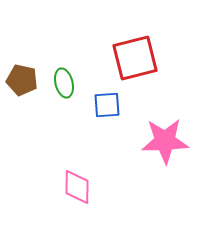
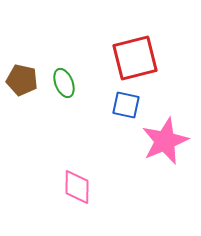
green ellipse: rotated 8 degrees counterclockwise
blue square: moved 19 px right; rotated 16 degrees clockwise
pink star: rotated 21 degrees counterclockwise
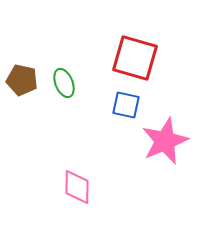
red square: rotated 30 degrees clockwise
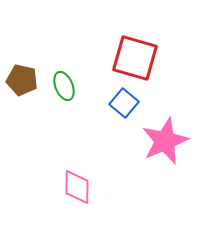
green ellipse: moved 3 px down
blue square: moved 2 px left, 2 px up; rotated 28 degrees clockwise
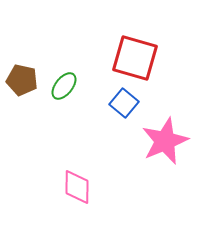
green ellipse: rotated 60 degrees clockwise
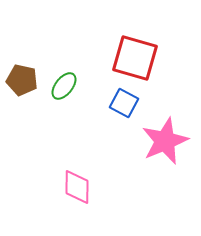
blue square: rotated 12 degrees counterclockwise
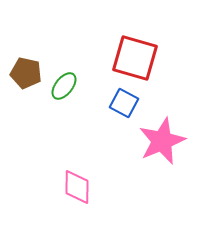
brown pentagon: moved 4 px right, 7 px up
pink star: moved 3 px left
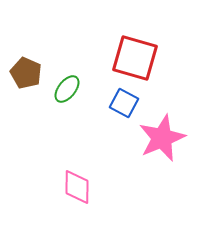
brown pentagon: rotated 12 degrees clockwise
green ellipse: moved 3 px right, 3 px down
pink star: moved 3 px up
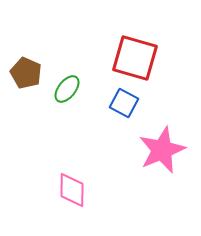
pink star: moved 12 px down
pink diamond: moved 5 px left, 3 px down
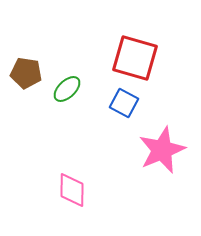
brown pentagon: rotated 16 degrees counterclockwise
green ellipse: rotated 8 degrees clockwise
